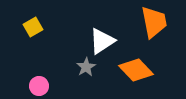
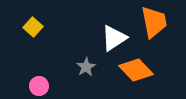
yellow square: rotated 18 degrees counterclockwise
white triangle: moved 12 px right, 3 px up
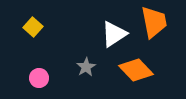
white triangle: moved 4 px up
pink circle: moved 8 px up
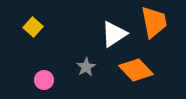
pink circle: moved 5 px right, 2 px down
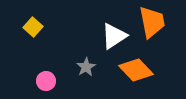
orange trapezoid: moved 2 px left
white triangle: moved 2 px down
pink circle: moved 2 px right, 1 px down
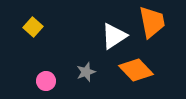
gray star: moved 5 px down; rotated 12 degrees clockwise
